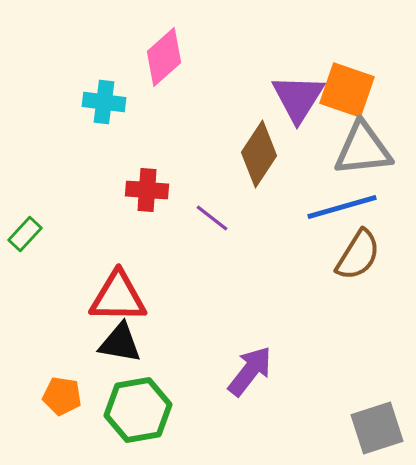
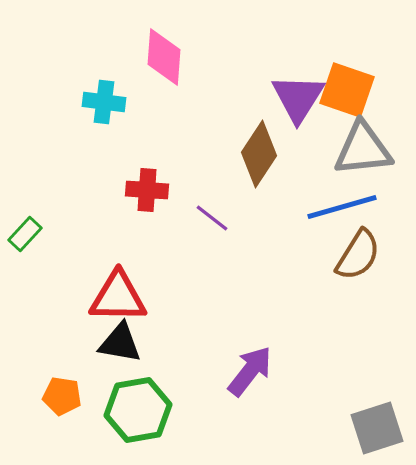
pink diamond: rotated 44 degrees counterclockwise
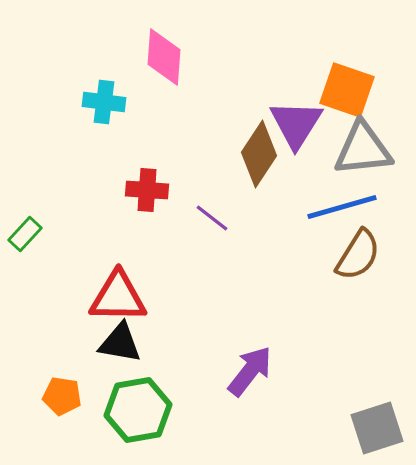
purple triangle: moved 2 px left, 26 px down
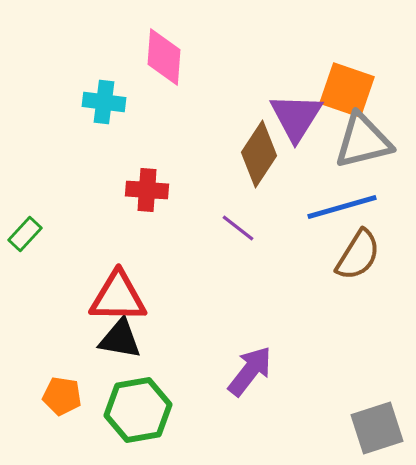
purple triangle: moved 7 px up
gray triangle: moved 8 px up; rotated 8 degrees counterclockwise
purple line: moved 26 px right, 10 px down
black triangle: moved 4 px up
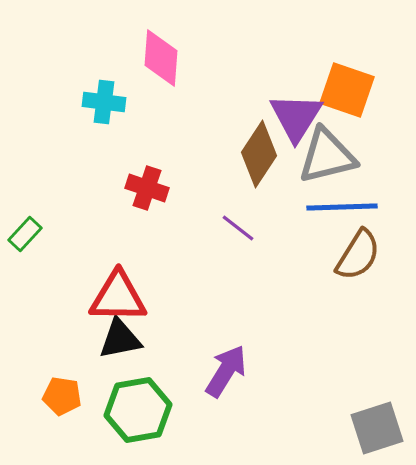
pink diamond: moved 3 px left, 1 px down
gray triangle: moved 36 px left, 15 px down
red cross: moved 2 px up; rotated 15 degrees clockwise
blue line: rotated 14 degrees clockwise
black triangle: rotated 21 degrees counterclockwise
purple arrow: moved 24 px left; rotated 6 degrees counterclockwise
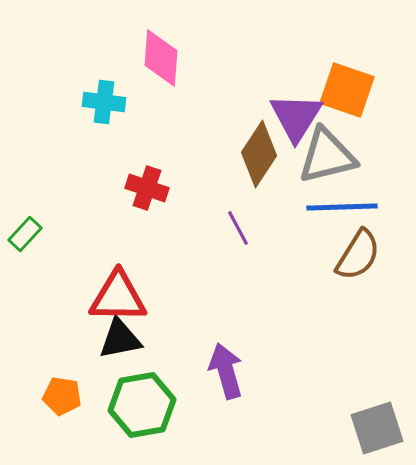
purple line: rotated 24 degrees clockwise
purple arrow: rotated 48 degrees counterclockwise
green hexagon: moved 4 px right, 5 px up
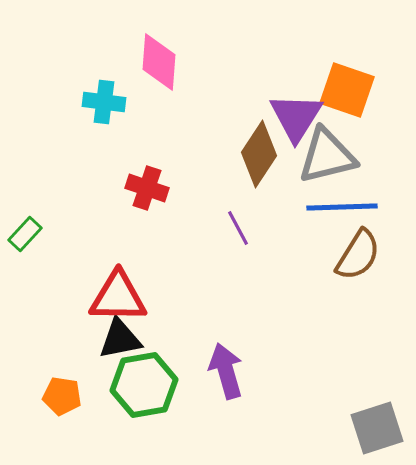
pink diamond: moved 2 px left, 4 px down
green hexagon: moved 2 px right, 20 px up
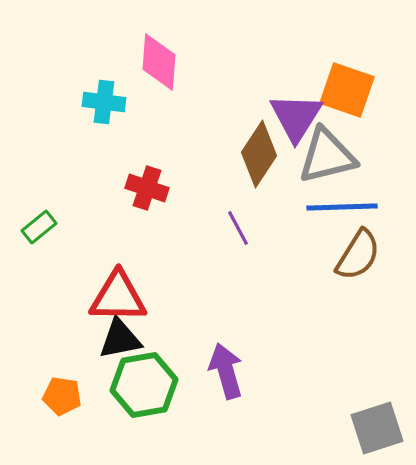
green rectangle: moved 14 px right, 7 px up; rotated 8 degrees clockwise
